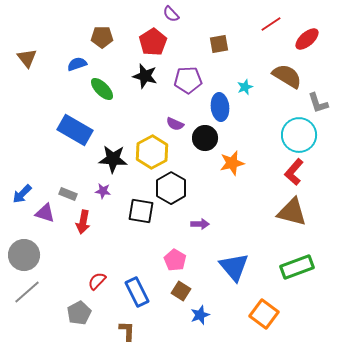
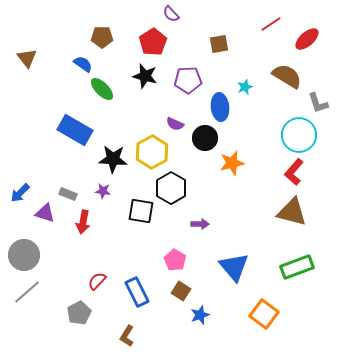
blue semicircle at (77, 64): moved 6 px right; rotated 54 degrees clockwise
blue arrow at (22, 194): moved 2 px left, 1 px up
brown L-shape at (127, 331): moved 5 px down; rotated 150 degrees counterclockwise
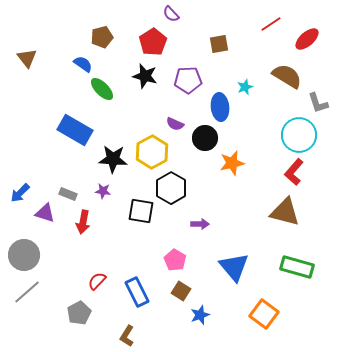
brown pentagon at (102, 37): rotated 15 degrees counterclockwise
brown triangle at (292, 212): moved 7 px left
green rectangle at (297, 267): rotated 36 degrees clockwise
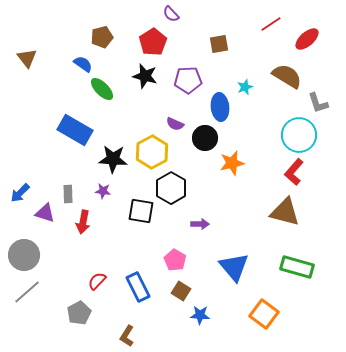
gray rectangle at (68, 194): rotated 66 degrees clockwise
blue rectangle at (137, 292): moved 1 px right, 5 px up
blue star at (200, 315): rotated 24 degrees clockwise
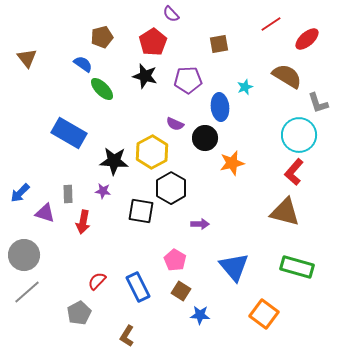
blue rectangle at (75, 130): moved 6 px left, 3 px down
black star at (113, 159): moved 1 px right, 2 px down
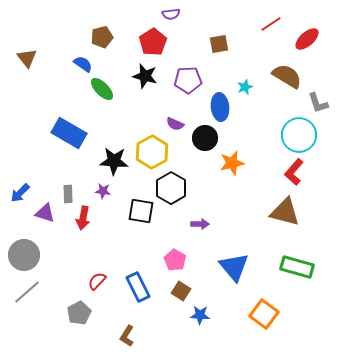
purple semicircle at (171, 14): rotated 54 degrees counterclockwise
red arrow at (83, 222): moved 4 px up
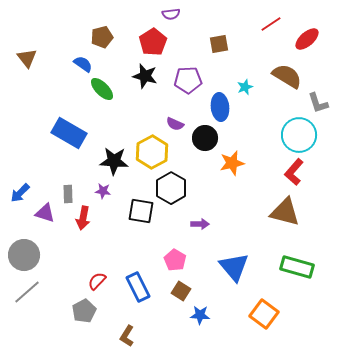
gray pentagon at (79, 313): moved 5 px right, 2 px up
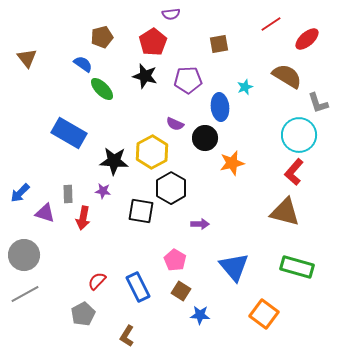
gray line at (27, 292): moved 2 px left, 2 px down; rotated 12 degrees clockwise
gray pentagon at (84, 311): moved 1 px left, 3 px down
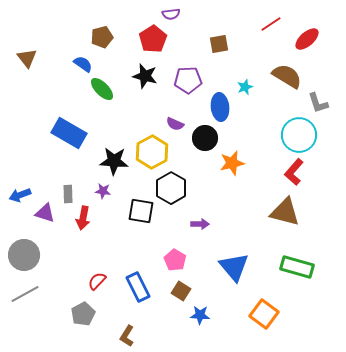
red pentagon at (153, 42): moved 3 px up
blue arrow at (20, 193): moved 2 px down; rotated 25 degrees clockwise
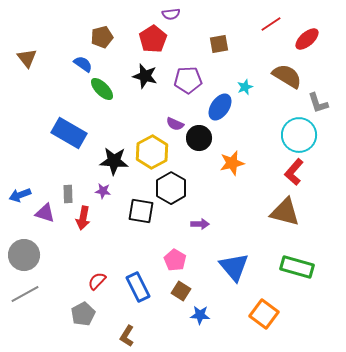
blue ellipse at (220, 107): rotated 40 degrees clockwise
black circle at (205, 138): moved 6 px left
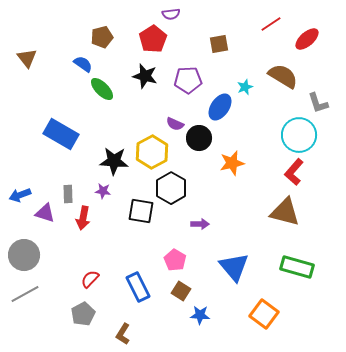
brown semicircle at (287, 76): moved 4 px left
blue rectangle at (69, 133): moved 8 px left, 1 px down
red semicircle at (97, 281): moved 7 px left, 2 px up
brown L-shape at (127, 336): moved 4 px left, 2 px up
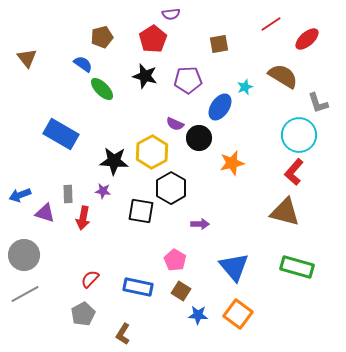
blue rectangle at (138, 287): rotated 52 degrees counterclockwise
orange square at (264, 314): moved 26 px left
blue star at (200, 315): moved 2 px left
